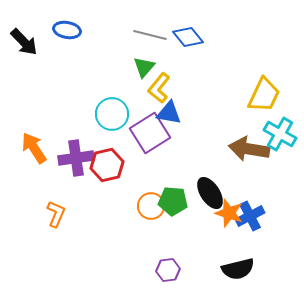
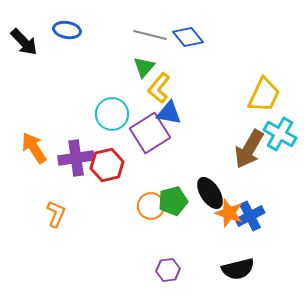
brown arrow: rotated 69 degrees counterclockwise
green pentagon: rotated 20 degrees counterclockwise
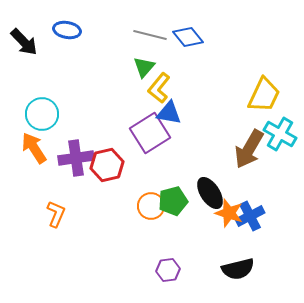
cyan circle: moved 70 px left
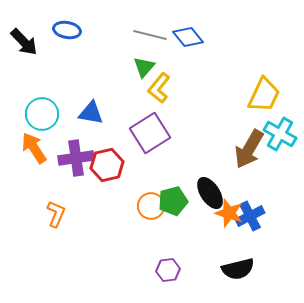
blue triangle: moved 78 px left
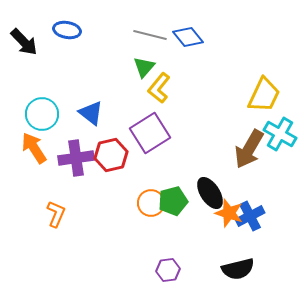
blue triangle: rotated 28 degrees clockwise
red hexagon: moved 4 px right, 10 px up
orange circle: moved 3 px up
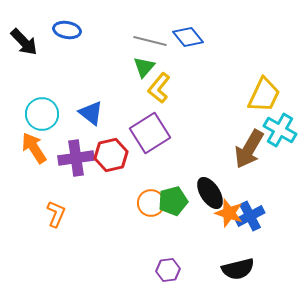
gray line: moved 6 px down
cyan cross: moved 4 px up
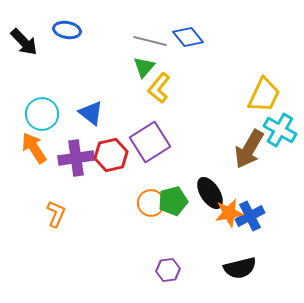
purple square: moved 9 px down
orange star: rotated 28 degrees counterclockwise
black semicircle: moved 2 px right, 1 px up
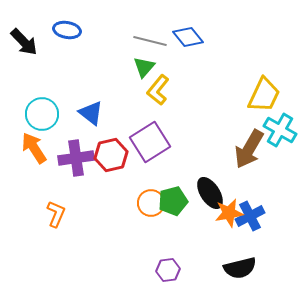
yellow L-shape: moved 1 px left, 2 px down
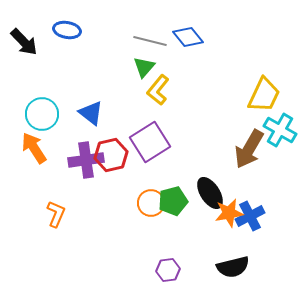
purple cross: moved 10 px right, 2 px down
black semicircle: moved 7 px left, 1 px up
